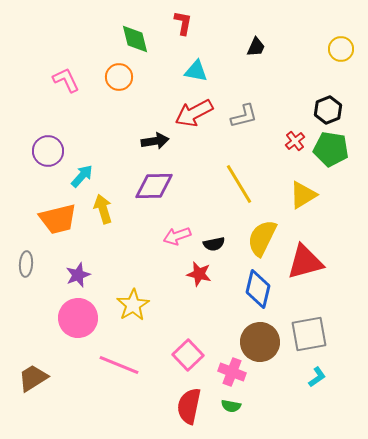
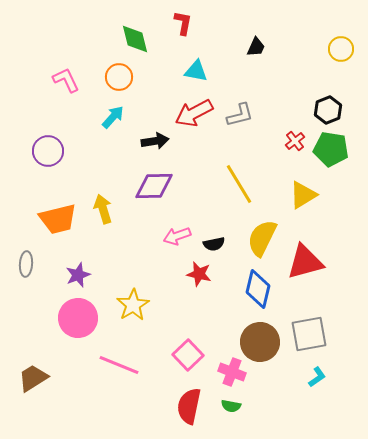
gray L-shape: moved 4 px left, 1 px up
cyan arrow: moved 31 px right, 59 px up
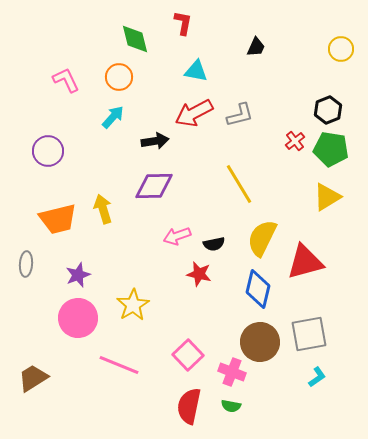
yellow triangle: moved 24 px right, 2 px down
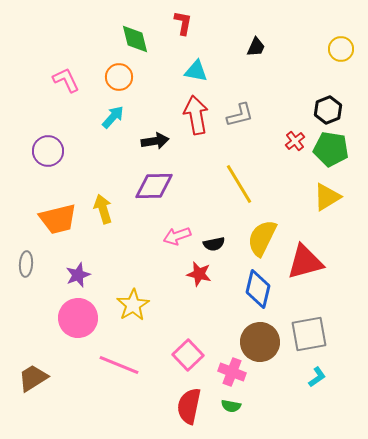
red arrow: moved 2 px right, 2 px down; rotated 108 degrees clockwise
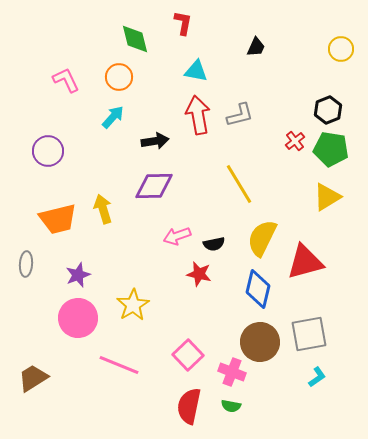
red arrow: moved 2 px right
